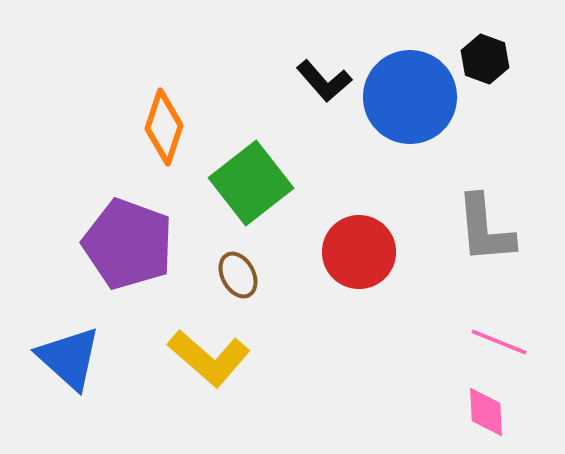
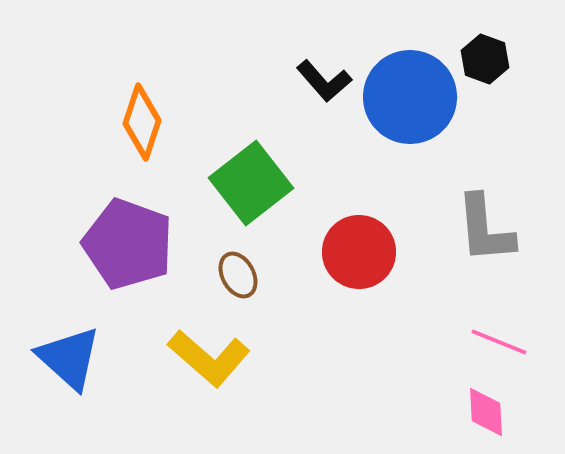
orange diamond: moved 22 px left, 5 px up
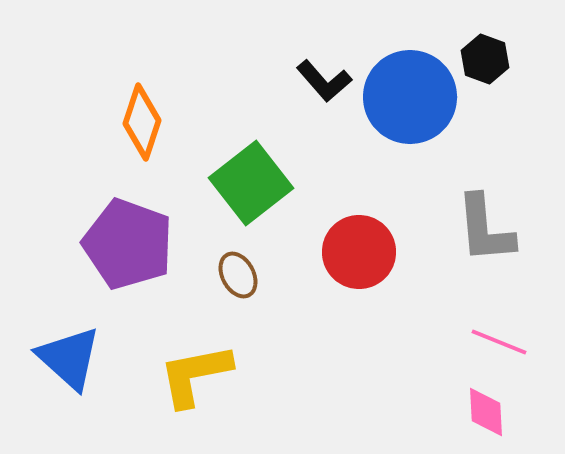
yellow L-shape: moved 14 px left, 17 px down; rotated 128 degrees clockwise
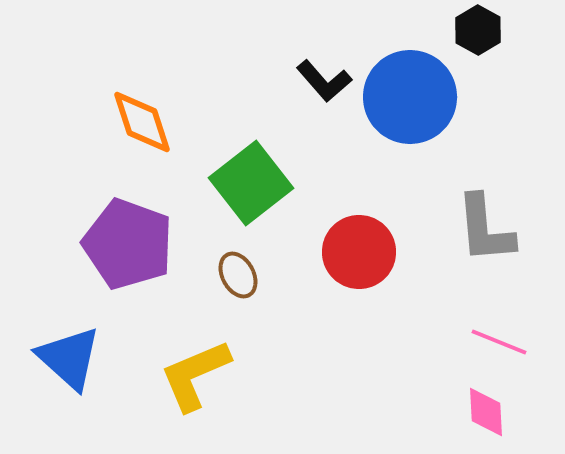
black hexagon: moved 7 px left, 29 px up; rotated 9 degrees clockwise
orange diamond: rotated 36 degrees counterclockwise
yellow L-shape: rotated 12 degrees counterclockwise
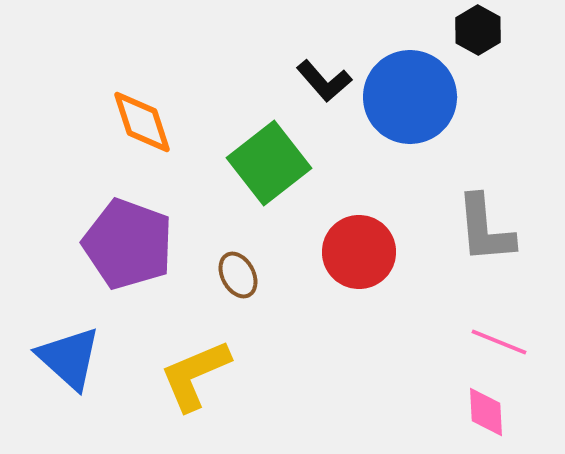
green square: moved 18 px right, 20 px up
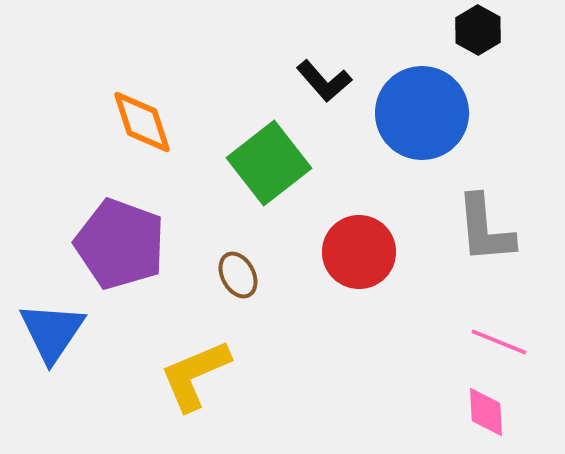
blue circle: moved 12 px right, 16 px down
purple pentagon: moved 8 px left
blue triangle: moved 17 px left, 26 px up; rotated 22 degrees clockwise
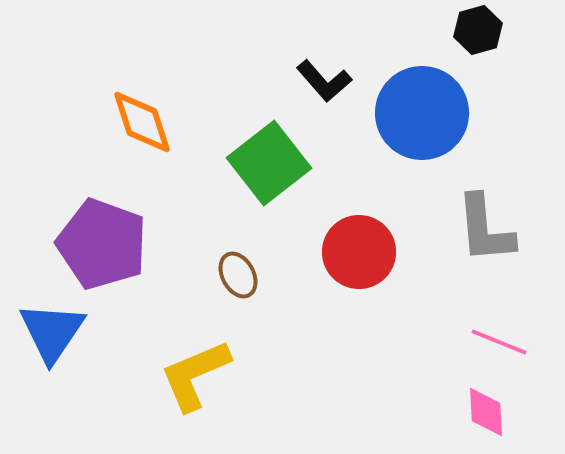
black hexagon: rotated 15 degrees clockwise
purple pentagon: moved 18 px left
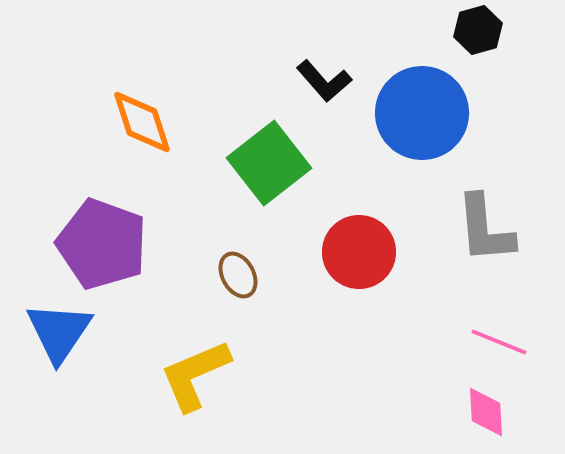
blue triangle: moved 7 px right
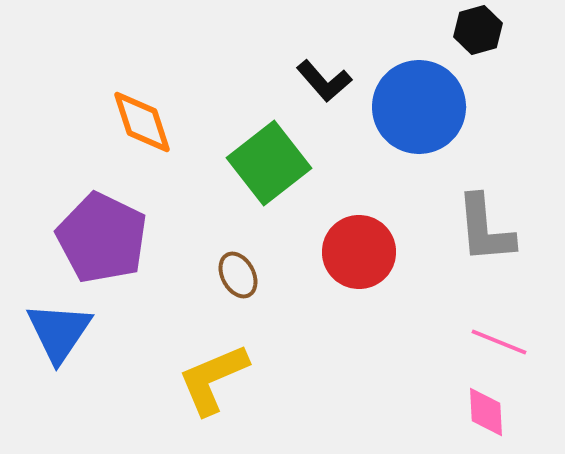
blue circle: moved 3 px left, 6 px up
purple pentagon: moved 6 px up; rotated 6 degrees clockwise
yellow L-shape: moved 18 px right, 4 px down
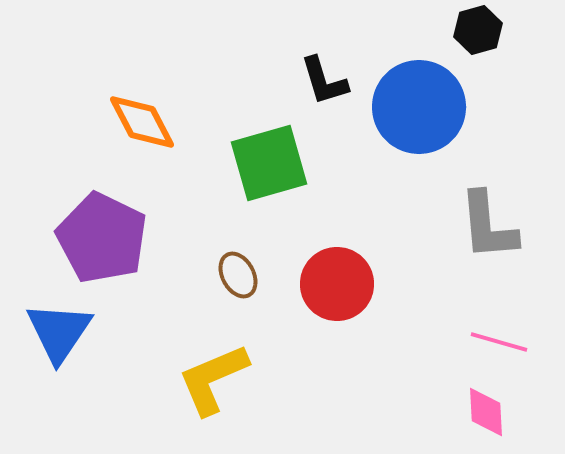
black L-shape: rotated 24 degrees clockwise
orange diamond: rotated 10 degrees counterclockwise
green square: rotated 22 degrees clockwise
gray L-shape: moved 3 px right, 3 px up
red circle: moved 22 px left, 32 px down
pink line: rotated 6 degrees counterclockwise
